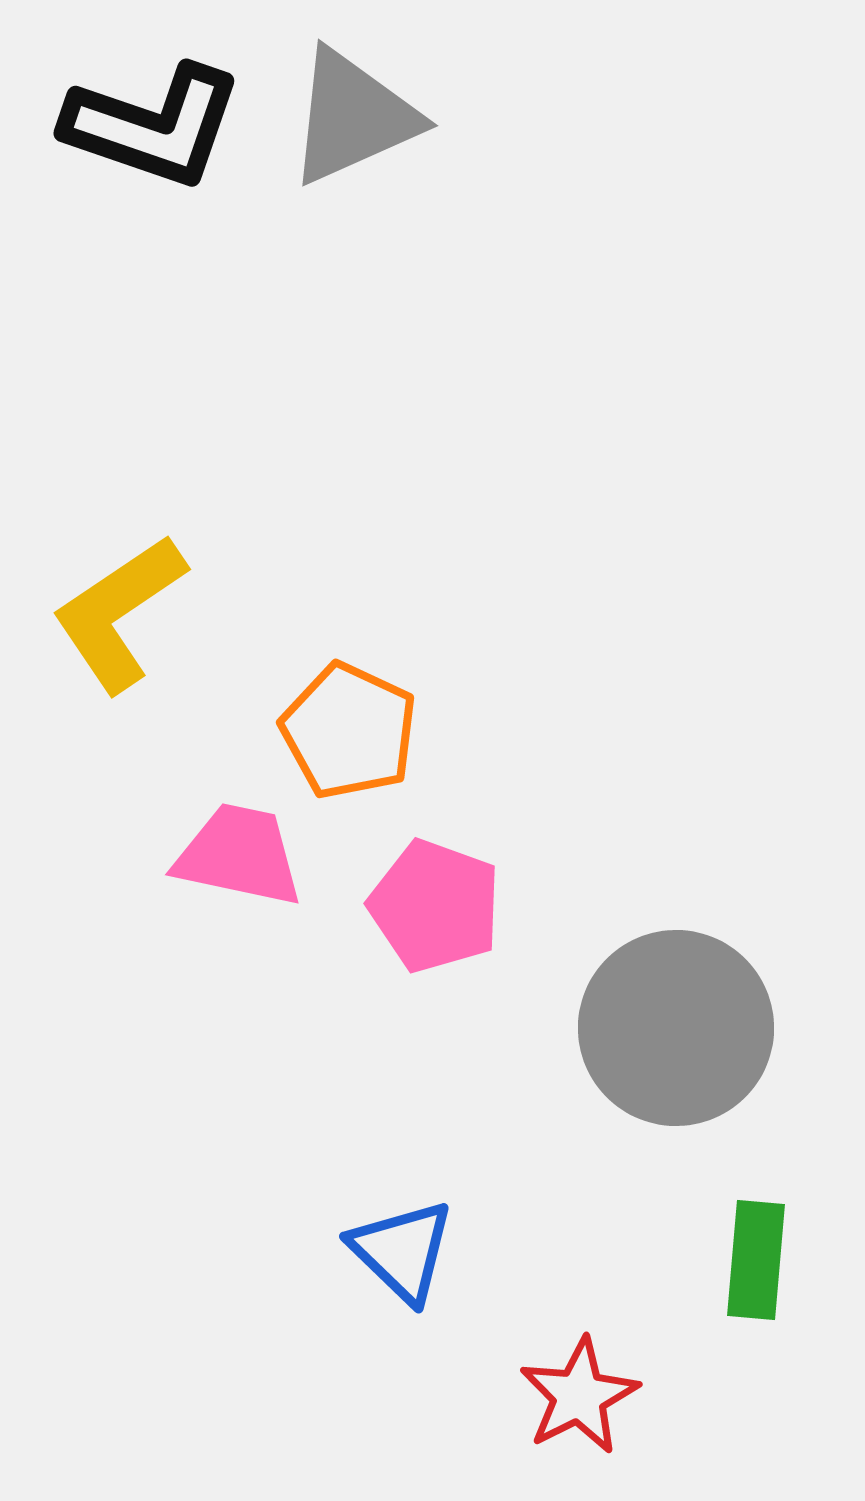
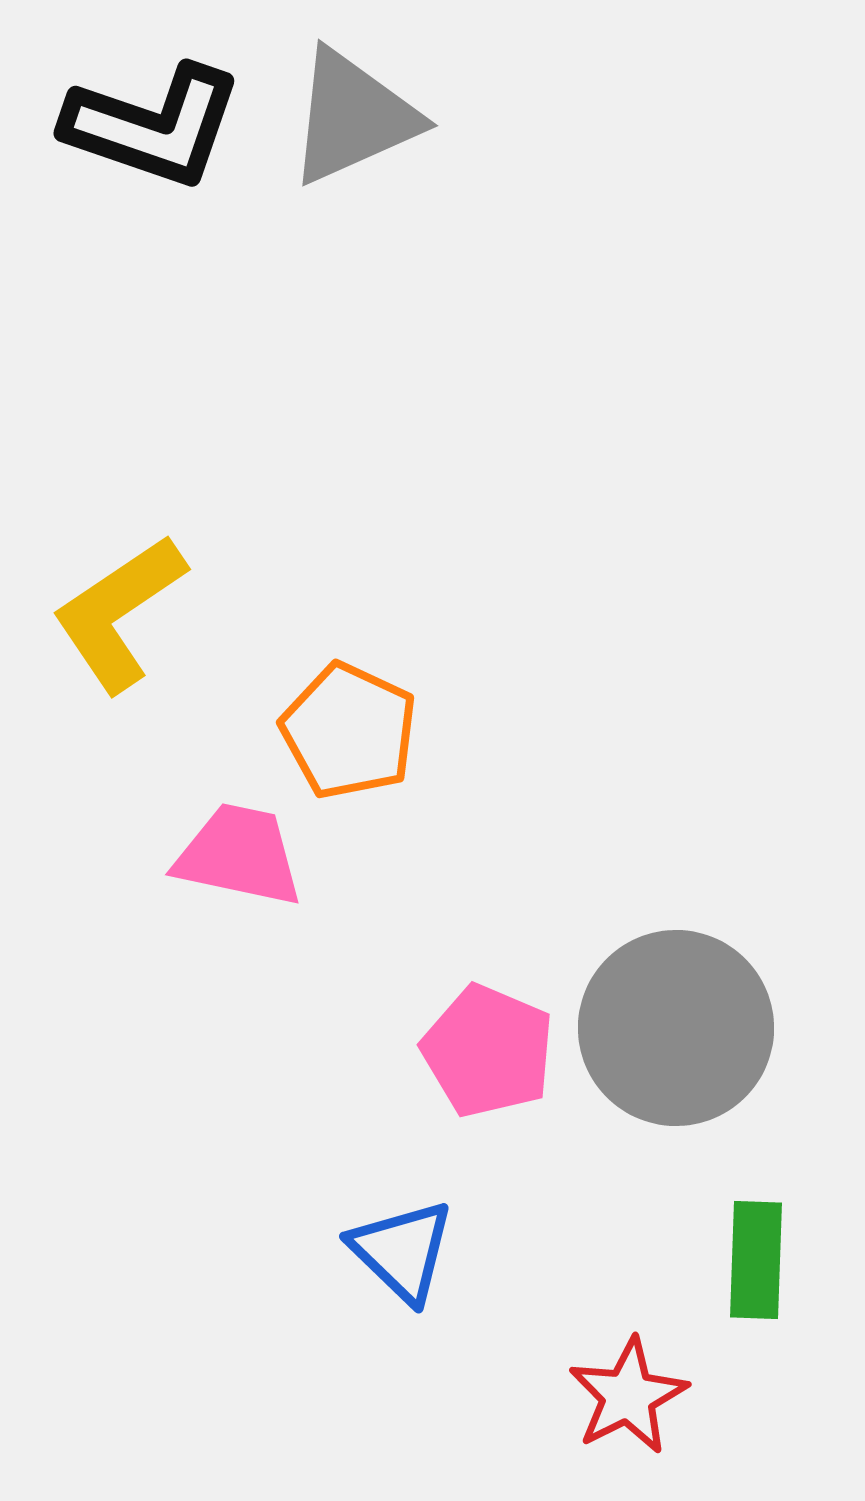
pink pentagon: moved 53 px right, 145 px down; rotated 3 degrees clockwise
green rectangle: rotated 3 degrees counterclockwise
red star: moved 49 px right
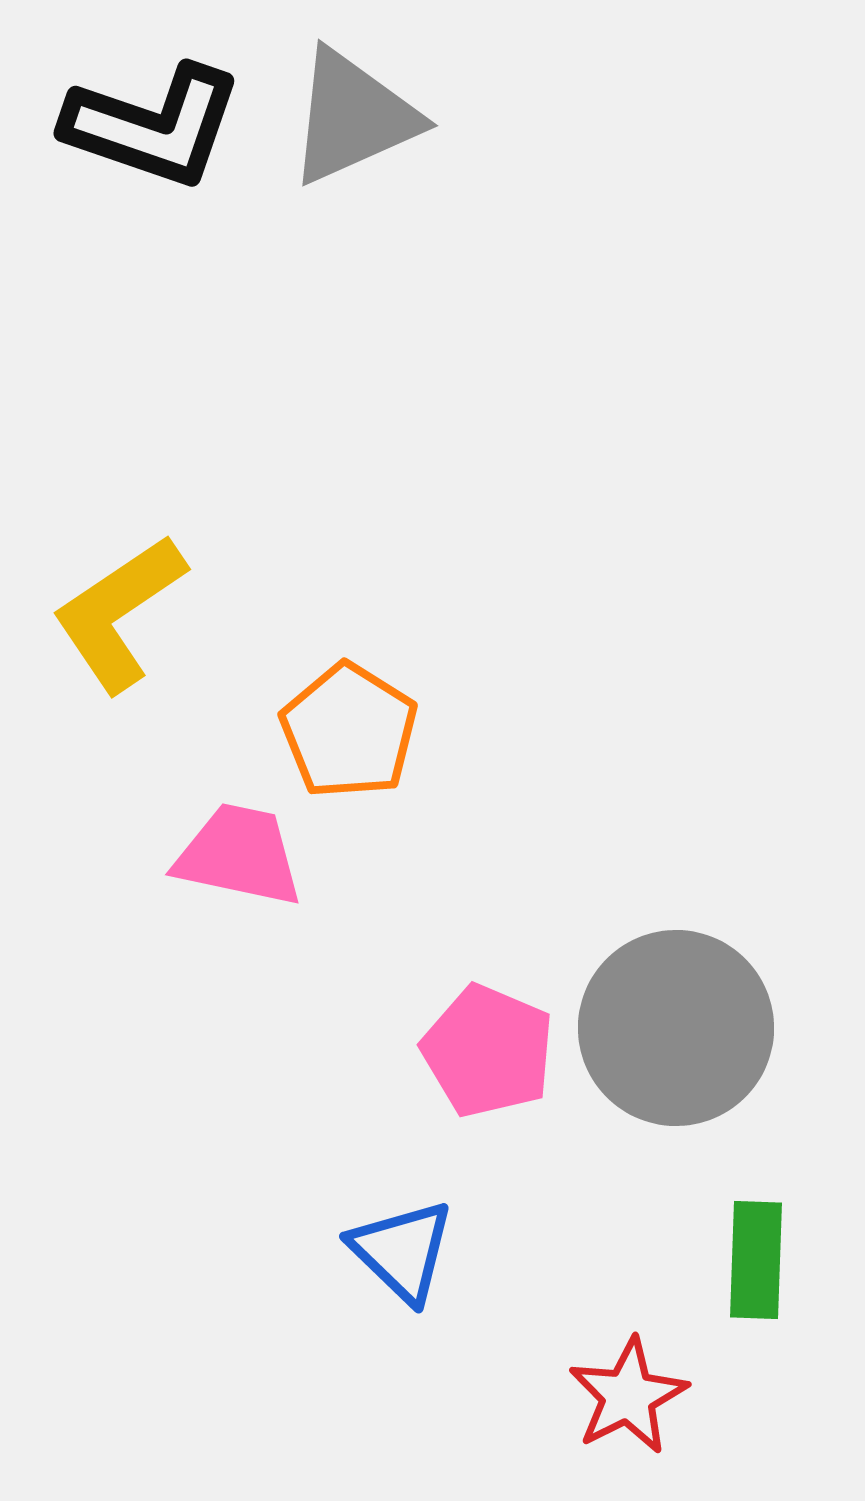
orange pentagon: rotated 7 degrees clockwise
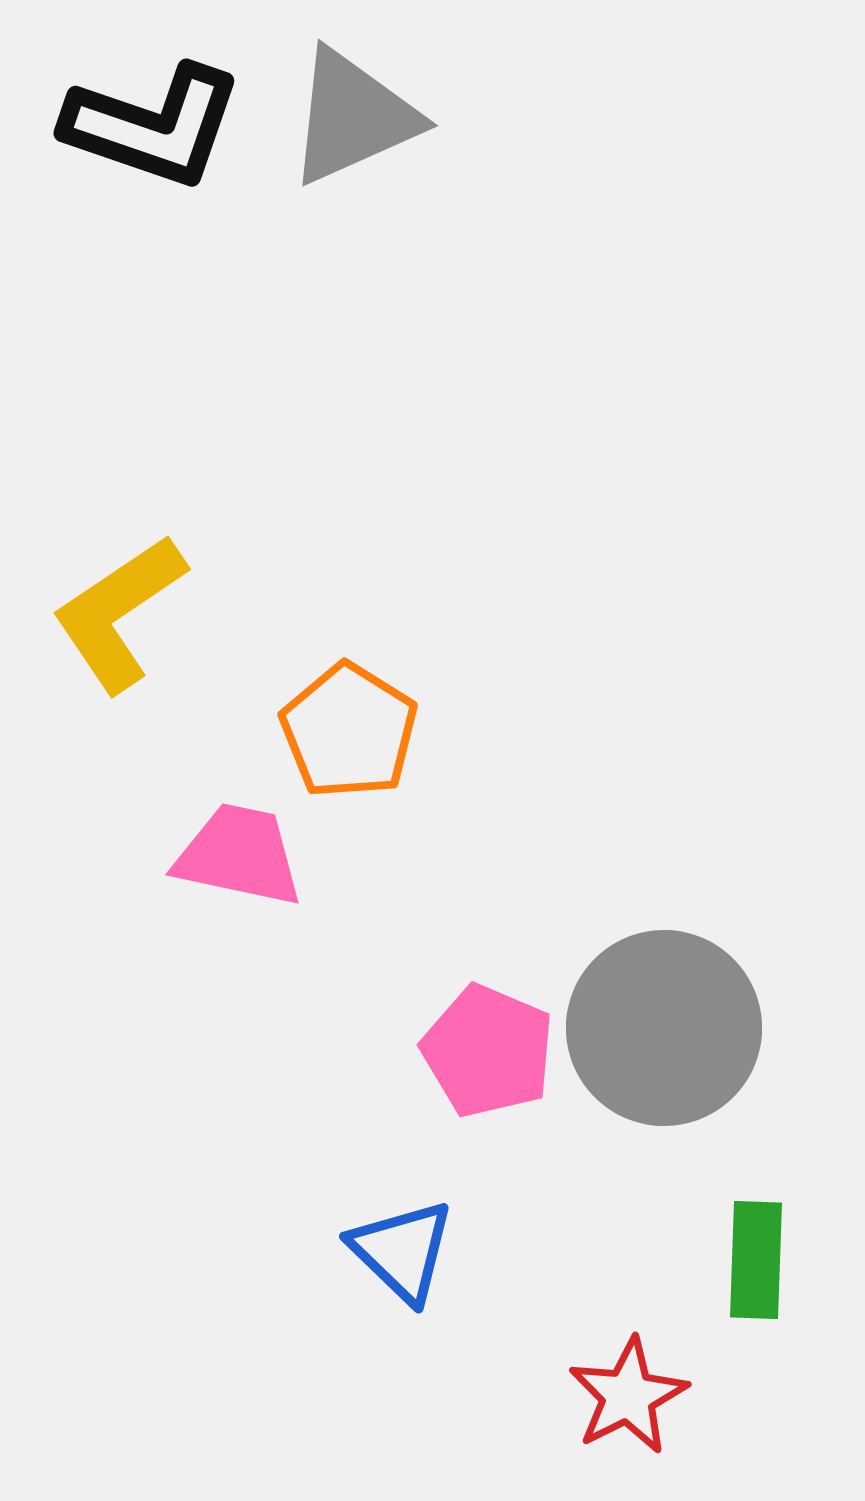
gray circle: moved 12 px left
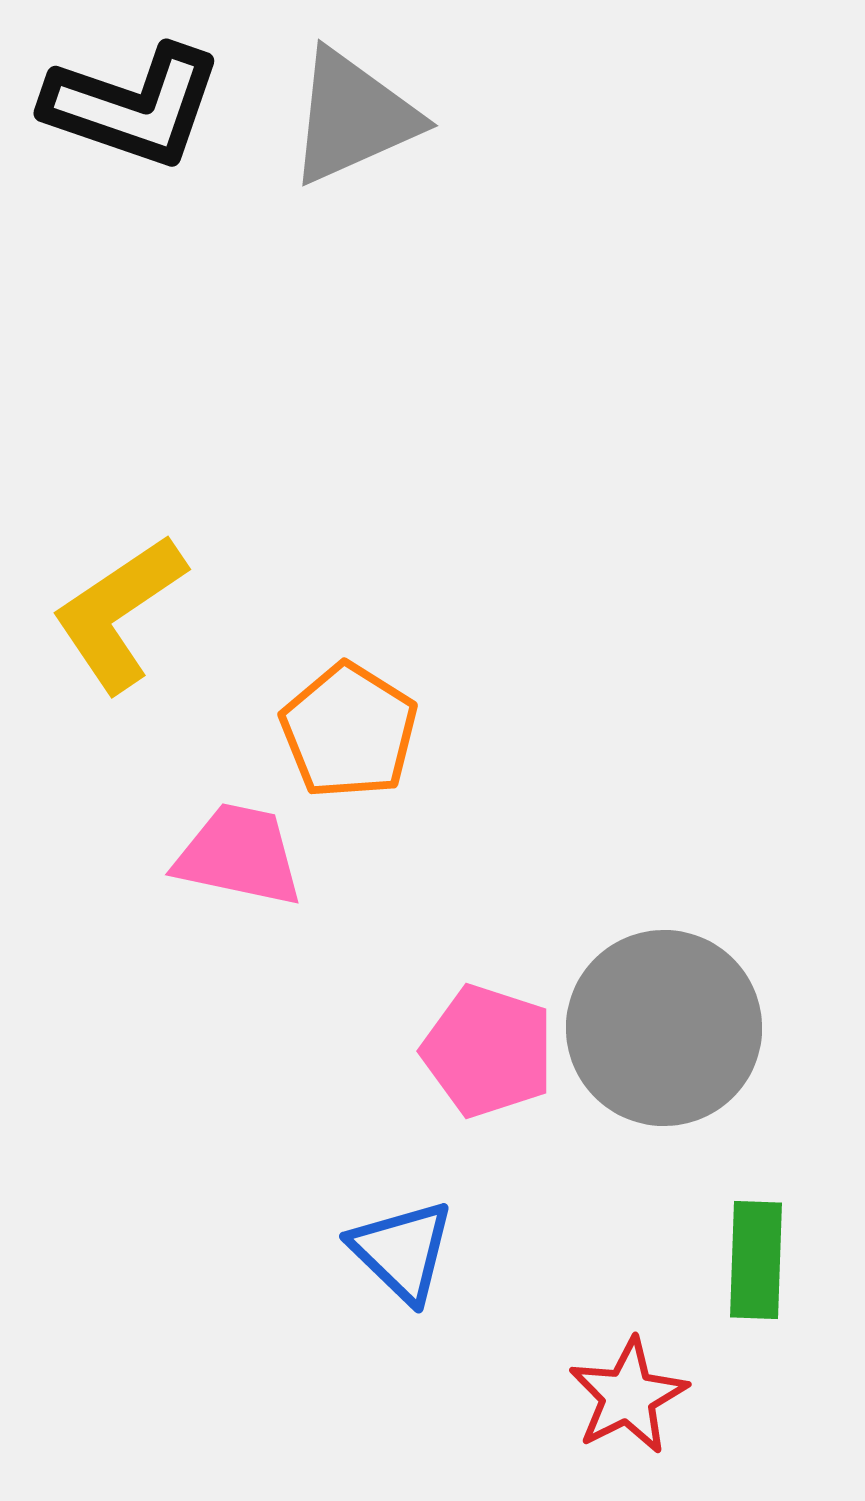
black L-shape: moved 20 px left, 20 px up
pink pentagon: rotated 5 degrees counterclockwise
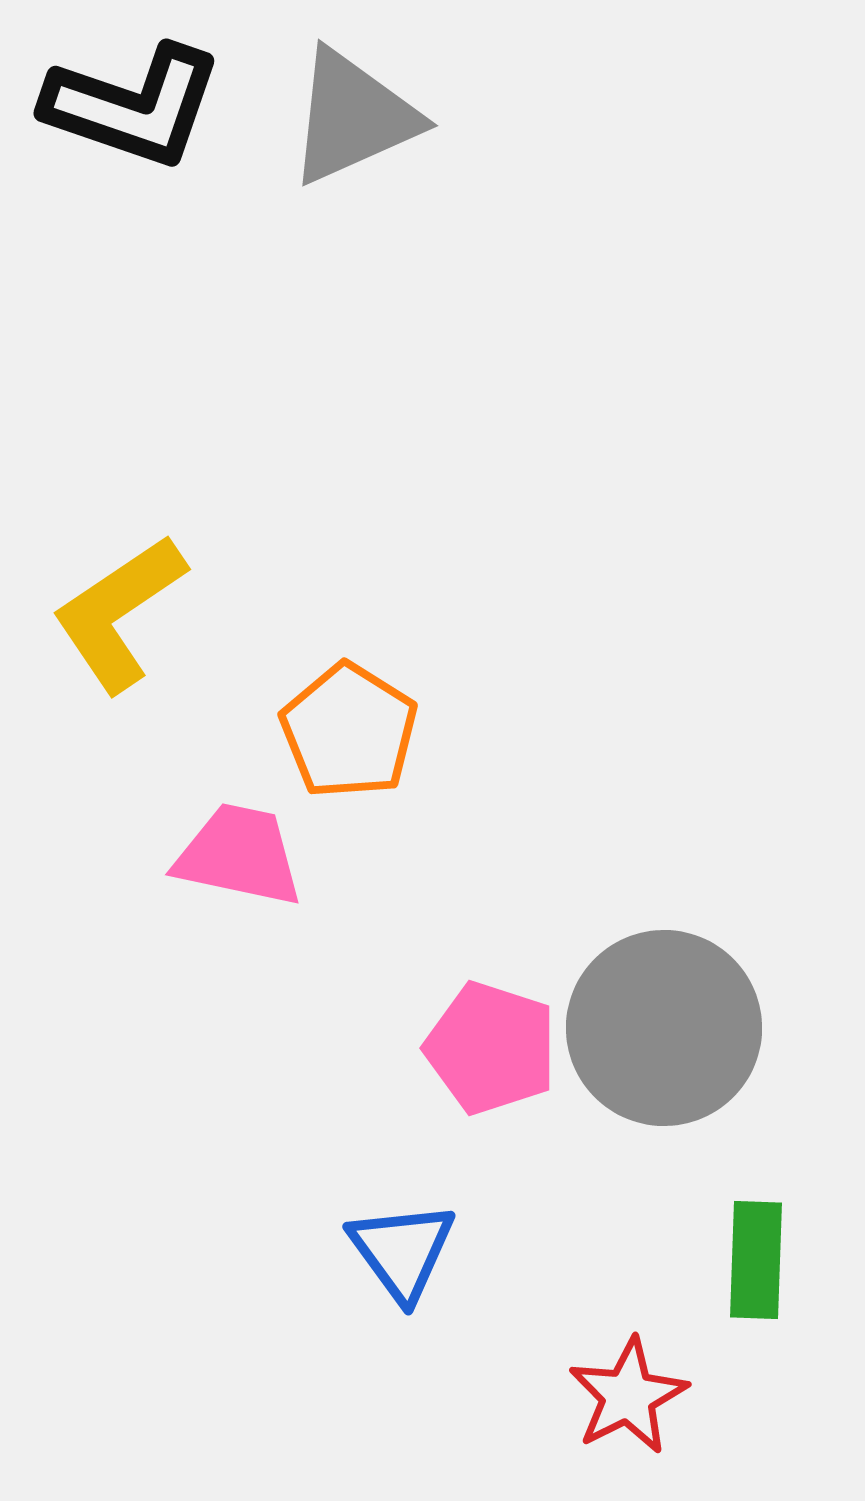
pink pentagon: moved 3 px right, 3 px up
blue triangle: rotated 10 degrees clockwise
